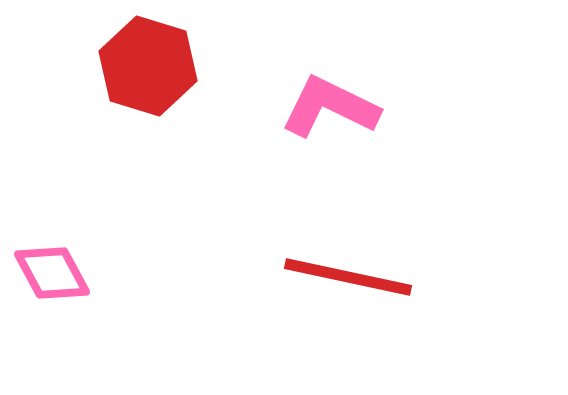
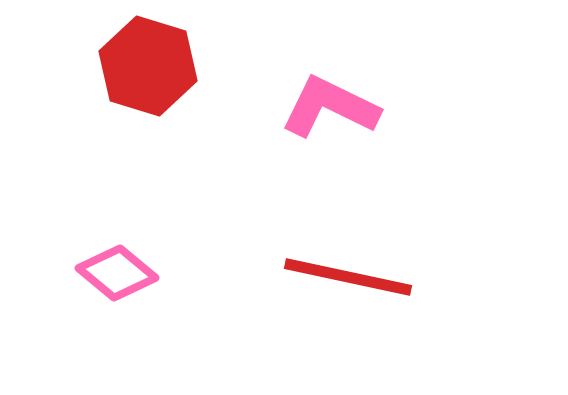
pink diamond: moved 65 px right; rotated 22 degrees counterclockwise
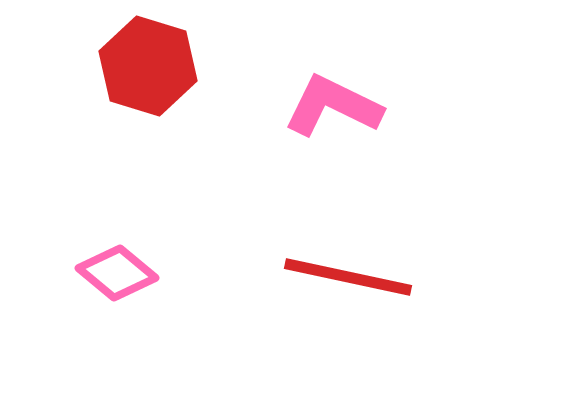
pink L-shape: moved 3 px right, 1 px up
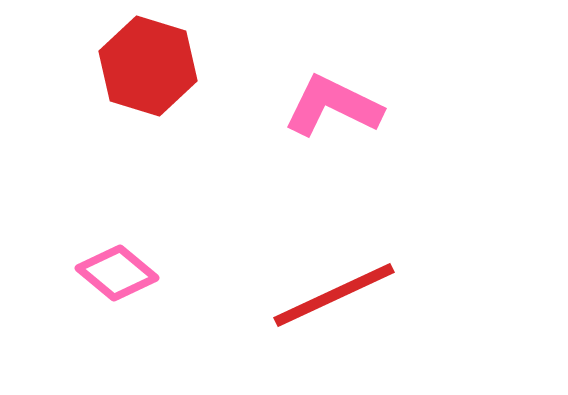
red line: moved 14 px left, 18 px down; rotated 37 degrees counterclockwise
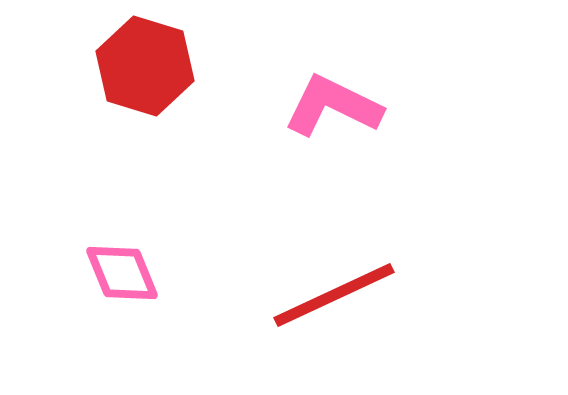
red hexagon: moved 3 px left
pink diamond: moved 5 px right; rotated 28 degrees clockwise
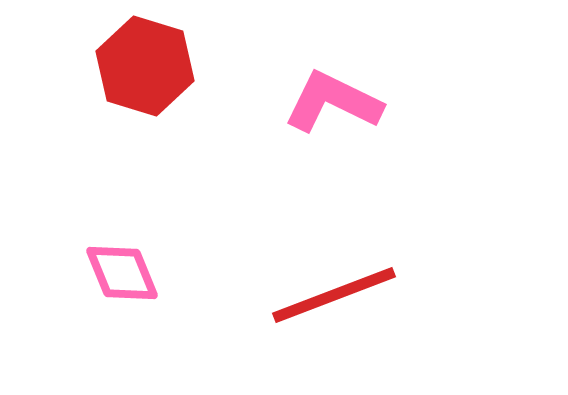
pink L-shape: moved 4 px up
red line: rotated 4 degrees clockwise
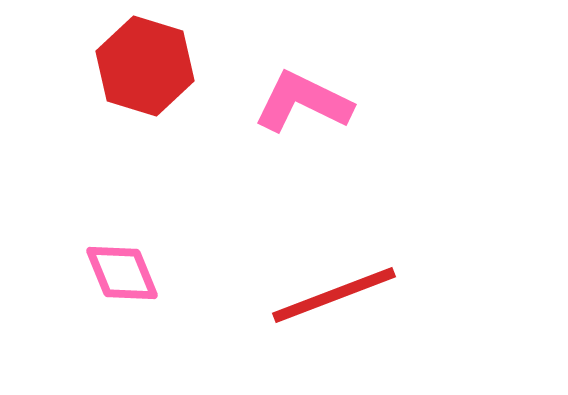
pink L-shape: moved 30 px left
